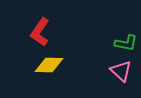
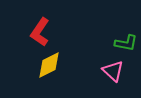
yellow diamond: rotated 28 degrees counterclockwise
pink triangle: moved 8 px left
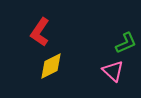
green L-shape: rotated 35 degrees counterclockwise
yellow diamond: moved 2 px right, 1 px down
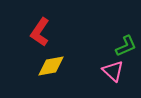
green L-shape: moved 3 px down
yellow diamond: rotated 16 degrees clockwise
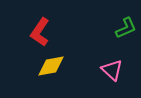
green L-shape: moved 18 px up
pink triangle: moved 1 px left, 1 px up
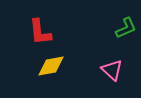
red L-shape: rotated 40 degrees counterclockwise
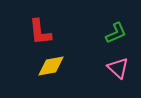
green L-shape: moved 10 px left, 5 px down
pink triangle: moved 6 px right, 2 px up
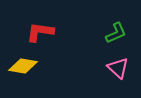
red L-shape: rotated 104 degrees clockwise
yellow diamond: moved 28 px left; rotated 20 degrees clockwise
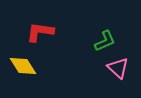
green L-shape: moved 11 px left, 8 px down
yellow diamond: rotated 48 degrees clockwise
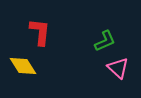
red L-shape: rotated 88 degrees clockwise
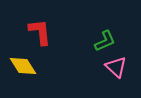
red L-shape: rotated 12 degrees counterclockwise
pink triangle: moved 2 px left, 1 px up
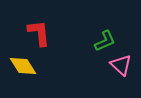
red L-shape: moved 1 px left, 1 px down
pink triangle: moved 5 px right, 2 px up
